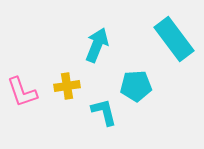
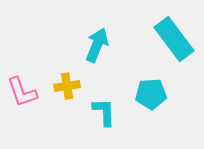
cyan pentagon: moved 15 px right, 8 px down
cyan L-shape: rotated 12 degrees clockwise
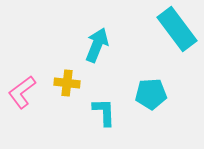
cyan rectangle: moved 3 px right, 10 px up
yellow cross: moved 3 px up; rotated 15 degrees clockwise
pink L-shape: rotated 72 degrees clockwise
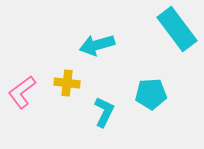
cyan arrow: rotated 128 degrees counterclockwise
cyan L-shape: rotated 28 degrees clockwise
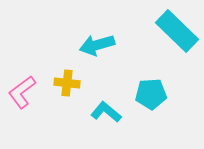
cyan rectangle: moved 2 px down; rotated 9 degrees counterclockwise
cyan L-shape: moved 2 px right; rotated 76 degrees counterclockwise
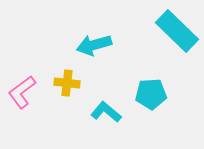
cyan arrow: moved 3 px left
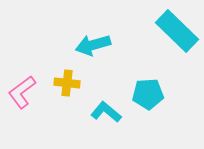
cyan arrow: moved 1 px left
cyan pentagon: moved 3 px left
